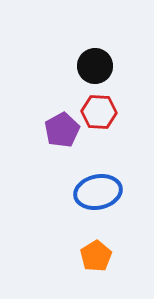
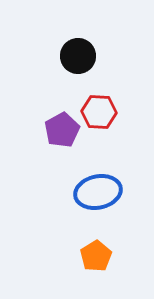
black circle: moved 17 px left, 10 px up
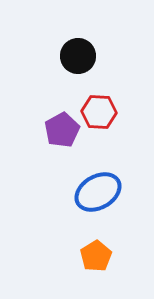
blue ellipse: rotated 18 degrees counterclockwise
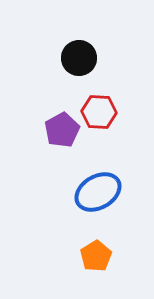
black circle: moved 1 px right, 2 px down
